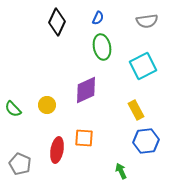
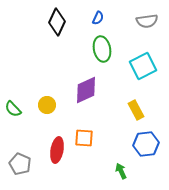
green ellipse: moved 2 px down
blue hexagon: moved 3 px down
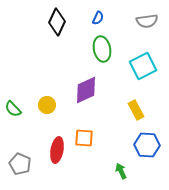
blue hexagon: moved 1 px right, 1 px down; rotated 10 degrees clockwise
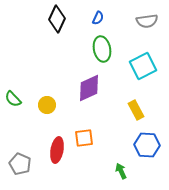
black diamond: moved 3 px up
purple diamond: moved 3 px right, 2 px up
green semicircle: moved 10 px up
orange square: rotated 12 degrees counterclockwise
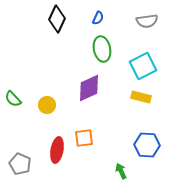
yellow rectangle: moved 5 px right, 13 px up; rotated 48 degrees counterclockwise
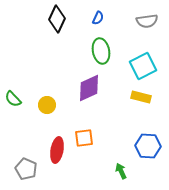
green ellipse: moved 1 px left, 2 px down
blue hexagon: moved 1 px right, 1 px down
gray pentagon: moved 6 px right, 5 px down
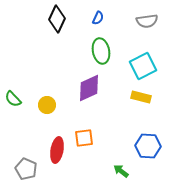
green arrow: rotated 28 degrees counterclockwise
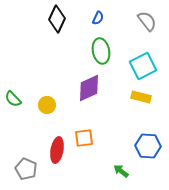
gray semicircle: rotated 120 degrees counterclockwise
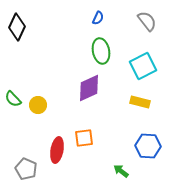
black diamond: moved 40 px left, 8 px down
yellow rectangle: moved 1 px left, 5 px down
yellow circle: moved 9 px left
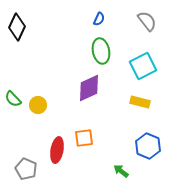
blue semicircle: moved 1 px right, 1 px down
blue hexagon: rotated 20 degrees clockwise
